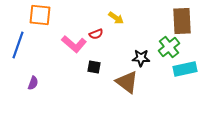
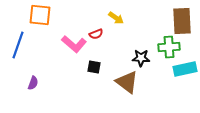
green cross: rotated 35 degrees clockwise
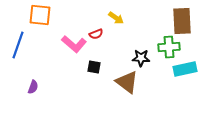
purple semicircle: moved 4 px down
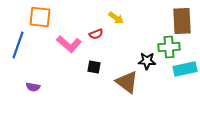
orange square: moved 2 px down
pink L-shape: moved 5 px left
black star: moved 6 px right, 3 px down
purple semicircle: rotated 80 degrees clockwise
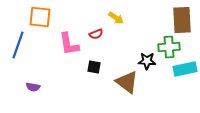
brown rectangle: moved 1 px up
pink L-shape: rotated 40 degrees clockwise
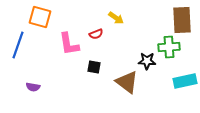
orange square: rotated 10 degrees clockwise
cyan rectangle: moved 12 px down
